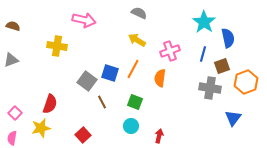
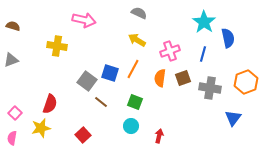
brown square: moved 39 px left, 12 px down
brown line: moved 1 px left; rotated 24 degrees counterclockwise
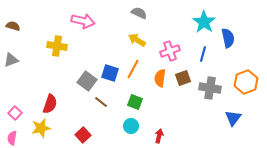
pink arrow: moved 1 px left, 1 px down
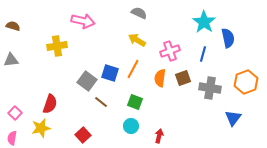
yellow cross: rotated 18 degrees counterclockwise
gray triangle: rotated 14 degrees clockwise
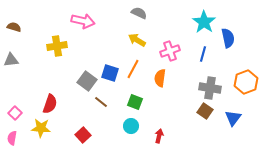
brown semicircle: moved 1 px right, 1 px down
brown square: moved 22 px right, 33 px down; rotated 35 degrees counterclockwise
yellow star: rotated 18 degrees clockwise
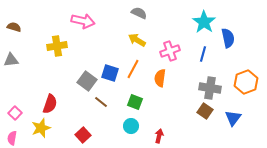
yellow star: rotated 24 degrees counterclockwise
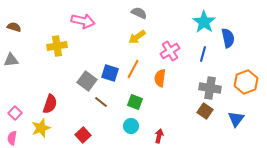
yellow arrow: moved 3 px up; rotated 66 degrees counterclockwise
pink cross: rotated 12 degrees counterclockwise
blue triangle: moved 3 px right, 1 px down
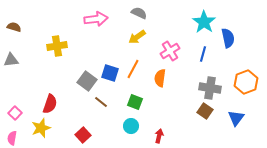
pink arrow: moved 13 px right, 2 px up; rotated 20 degrees counterclockwise
blue triangle: moved 1 px up
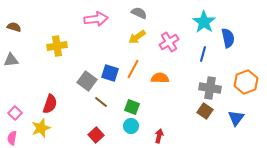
pink cross: moved 1 px left, 9 px up
orange semicircle: rotated 84 degrees clockwise
green square: moved 3 px left, 5 px down
red square: moved 13 px right
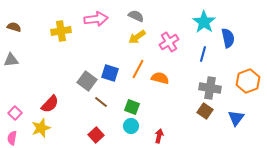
gray semicircle: moved 3 px left, 3 px down
yellow cross: moved 4 px right, 15 px up
orange line: moved 5 px right
orange semicircle: rotated 12 degrees clockwise
orange hexagon: moved 2 px right, 1 px up
red semicircle: rotated 24 degrees clockwise
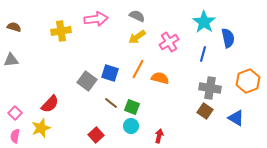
gray semicircle: moved 1 px right
brown line: moved 10 px right, 1 px down
blue triangle: rotated 36 degrees counterclockwise
pink semicircle: moved 3 px right, 2 px up
